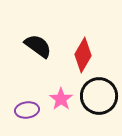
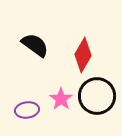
black semicircle: moved 3 px left, 1 px up
black circle: moved 2 px left
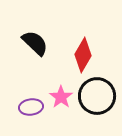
black semicircle: moved 2 px up; rotated 8 degrees clockwise
pink star: moved 2 px up
purple ellipse: moved 4 px right, 3 px up
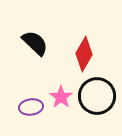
red diamond: moved 1 px right, 1 px up
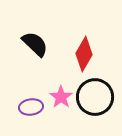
black semicircle: moved 1 px down
black circle: moved 2 px left, 1 px down
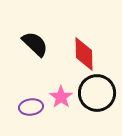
red diamond: rotated 32 degrees counterclockwise
black circle: moved 2 px right, 4 px up
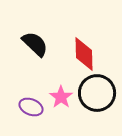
purple ellipse: rotated 30 degrees clockwise
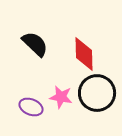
pink star: rotated 25 degrees counterclockwise
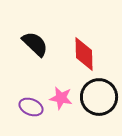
black circle: moved 2 px right, 4 px down
pink star: moved 1 px down
